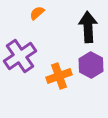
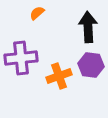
purple cross: moved 1 px right, 2 px down; rotated 28 degrees clockwise
purple hexagon: rotated 20 degrees counterclockwise
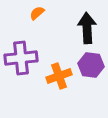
black arrow: moved 1 px left, 1 px down
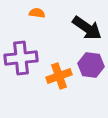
orange semicircle: rotated 49 degrees clockwise
black arrow: rotated 128 degrees clockwise
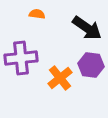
orange semicircle: moved 1 px down
orange cross: moved 1 px right, 2 px down; rotated 20 degrees counterclockwise
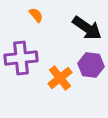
orange semicircle: moved 1 px left, 1 px down; rotated 42 degrees clockwise
